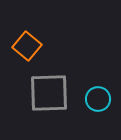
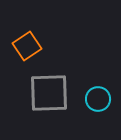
orange square: rotated 16 degrees clockwise
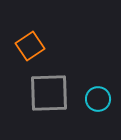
orange square: moved 3 px right
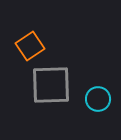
gray square: moved 2 px right, 8 px up
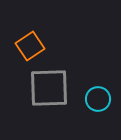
gray square: moved 2 px left, 3 px down
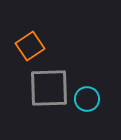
cyan circle: moved 11 px left
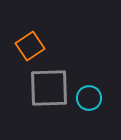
cyan circle: moved 2 px right, 1 px up
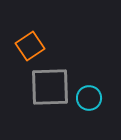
gray square: moved 1 px right, 1 px up
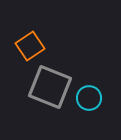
gray square: rotated 24 degrees clockwise
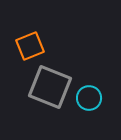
orange square: rotated 12 degrees clockwise
